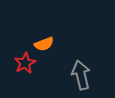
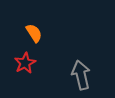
orange semicircle: moved 10 px left, 11 px up; rotated 102 degrees counterclockwise
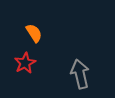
gray arrow: moved 1 px left, 1 px up
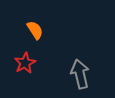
orange semicircle: moved 1 px right, 3 px up
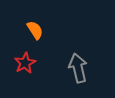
gray arrow: moved 2 px left, 6 px up
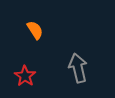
red star: moved 13 px down; rotated 10 degrees counterclockwise
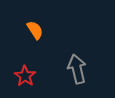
gray arrow: moved 1 px left, 1 px down
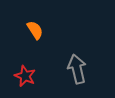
red star: rotated 10 degrees counterclockwise
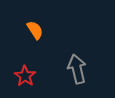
red star: rotated 10 degrees clockwise
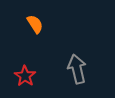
orange semicircle: moved 6 px up
